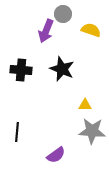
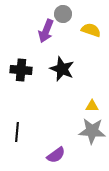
yellow triangle: moved 7 px right, 1 px down
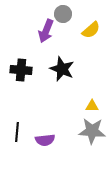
yellow semicircle: rotated 120 degrees clockwise
purple semicircle: moved 11 px left, 15 px up; rotated 30 degrees clockwise
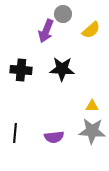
black star: rotated 20 degrees counterclockwise
black line: moved 2 px left, 1 px down
purple semicircle: moved 9 px right, 3 px up
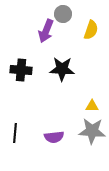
yellow semicircle: rotated 30 degrees counterclockwise
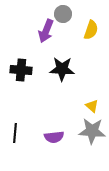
yellow triangle: rotated 40 degrees clockwise
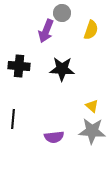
gray circle: moved 1 px left, 1 px up
black cross: moved 2 px left, 4 px up
black line: moved 2 px left, 14 px up
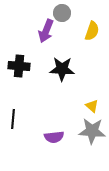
yellow semicircle: moved 1 px right, 1 px down
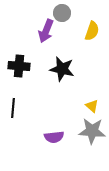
black star: rotated 10 degrees clockwise
black line: moved 11 px up
